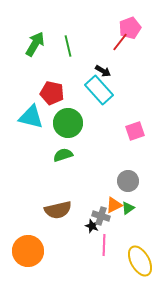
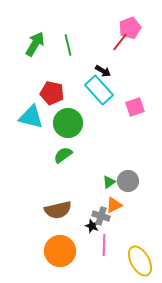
green line: moved 1 px up
pink square: moved 24 px up
green semicircle: rotated 18 degrees counterclockwise
green triangle: moved 19 px left, 26 px up
orange circle: moved 32 px right
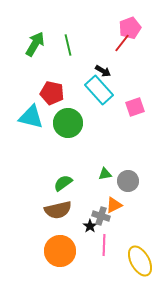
red line: moved 2 px right, 1 px down
green semicircle: moved 28 px down
green triangle: moved 4 px left, 8 px up; rotated 24 degrees clockwise
black star: moved 2 px left; rotated 16 degrees clockwise
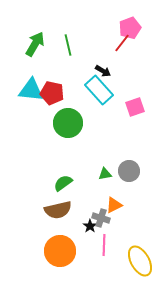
cyan triangle: moved 27 px up; rotated 8 degrees counterclockwise
gray circle: moved 1 px right, 10 px up
gray cross: moved 2 px down
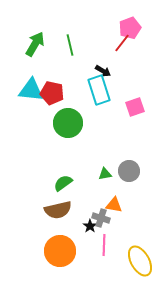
green line: moved 2 px right
cyan rectangle: rotated 24 degrees clockwise
orange triangle: rotated 36 degrees clockwise
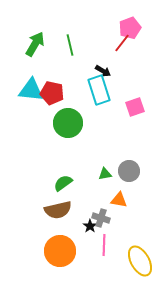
orange triangle: moved 5 px right, 5 px up
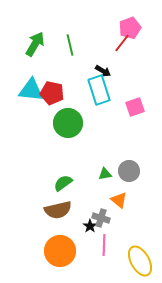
orange triangle: rotated 30 degrees clockwise
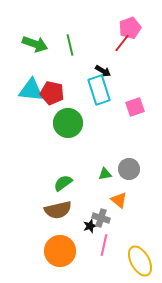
green arrow: rotated 80 degrees clockwise
gray circle: moved 2 px up
black star: rotated 16 degrees clockwise
pink line: rotated 10 degrees clockwise
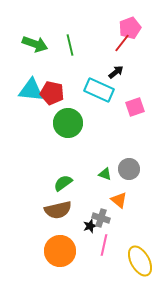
black arrow: moved 13 px right, 1 px down; rotated 70 degrees counterclockwise
cyan rectangle: rotated 48 degrees counterclockwise
green triangle: rotated 32 degrees clockwise
